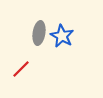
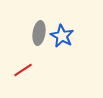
red line: moved 2 px right, 1 px down; rotated 12 degrees clockwise
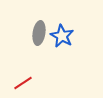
red line: moved 13 px down
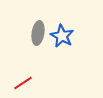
gray ellipse: moved 1 px left
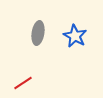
blue star: moved 13 px right
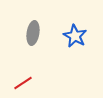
gray ellipse: moved 5 px left
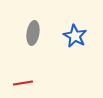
red line: rotated 24 degrees clockwise
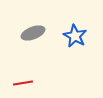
gray ellipse: rotated 60 degrees clockwise
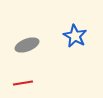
gray ellipse: moved 6 px left, 12 px down
